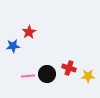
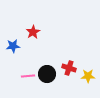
red star: moved 4 px right
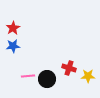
red star: moved 20 px left, 4 px up
black circle: moved 5 px down
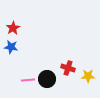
blue star: moved 2 px left, 1 px down; rotated 16 degrees clockwise
red cross: moved 1 px left
pink line: moved 4 px down
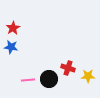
black circle: moved 2 px right
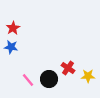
red cross: rotated 16 degrees clockwise
pink line: rotated 56 degrees clockwise
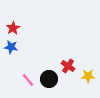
red cross: moved 2 px up
